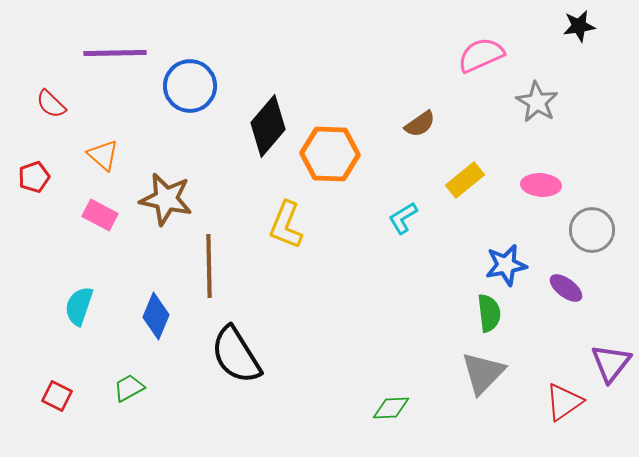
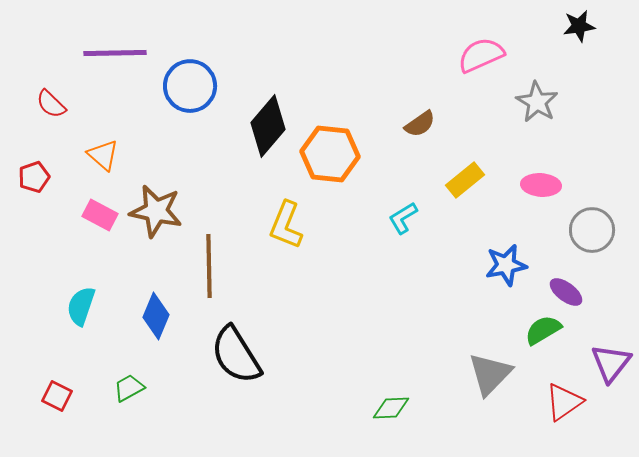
orange hexagon: rotated 4 degrees clockwise
brown star: moved 10 px left, 12 px down
purple ellipse: moved 4 px down
cyan semicircle: moved 2 px right
green semicircle: moved 54 px right, 17 px down; rotated 114 degrees counterclockwise
gray triangle: moved 7 px right, 1 px down
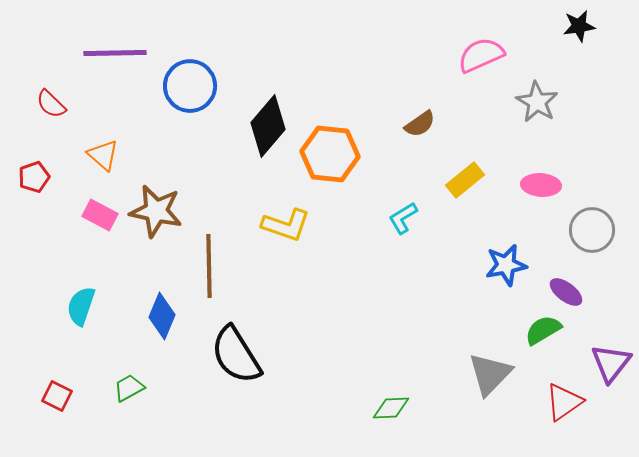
yellow L-shape: rotated 93 degrees counterclockwise
blue diamond: moved 6 px right
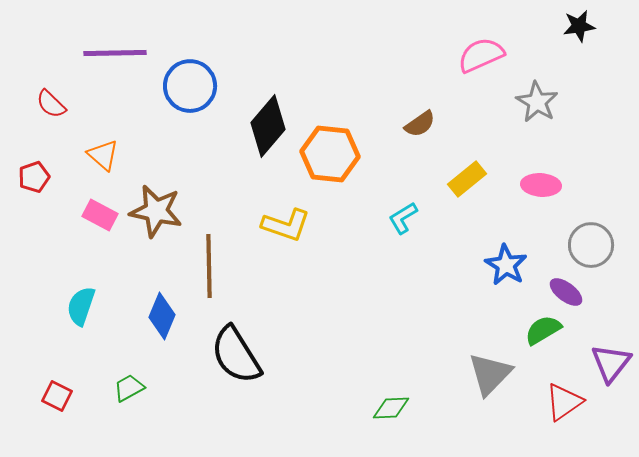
yellow rectangle: moved 2 px right, 1 px up
gray circle: moved 1 px left, 15 px down
blue star: rotated 30 degrees counterclockwise
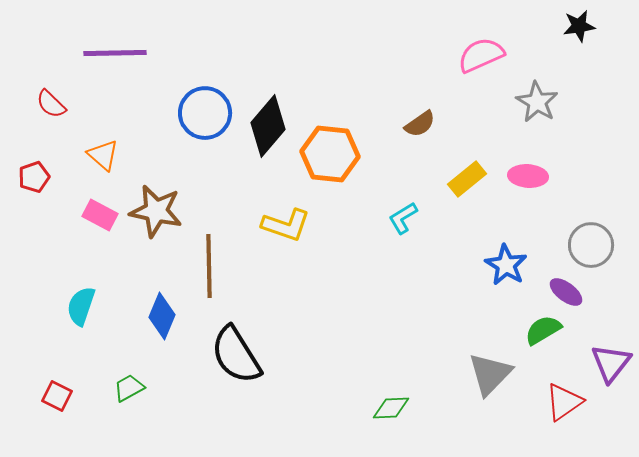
blue circle: moved 15 px right, 27 px down
pink ellipse: moved 13 px left, 9 px up
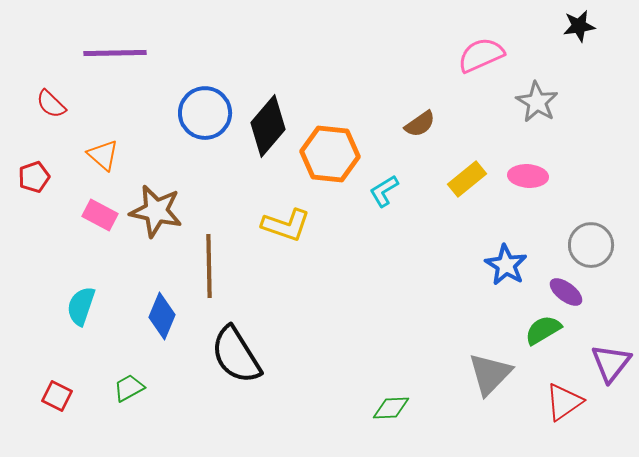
cyan L-shape: moved 19 px left, 27 px up
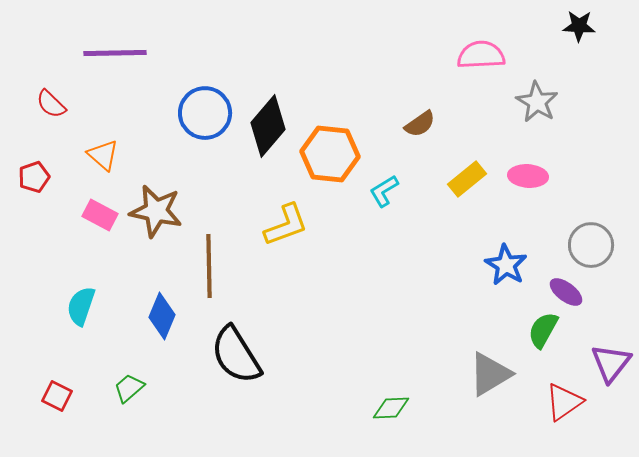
black star: rotated 12 degrees clockwise
pink semicircle: rotated 21 degrees clockwise
yellow L-shape: rotated 39 degrees counterclockwise
green semicircle: rotated 30 degrees counterclockwise
gray triangle: rotated 15 degrees clockwise
green trapezoid: rotated 12 degrees counterclockwise
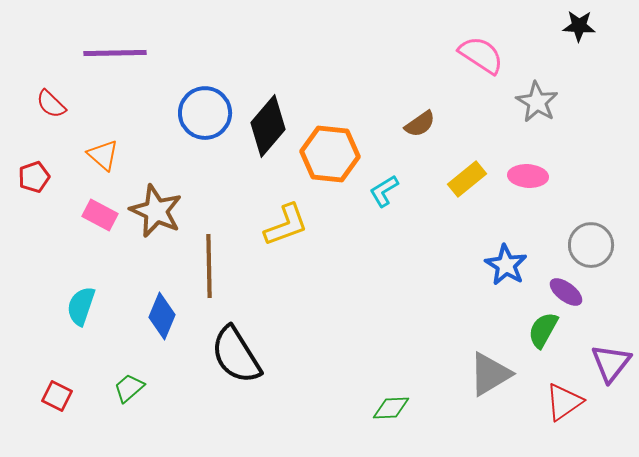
pink semicircle: rotated 36 degrees clockwise
brown star: rotated 12 degrees clockwise
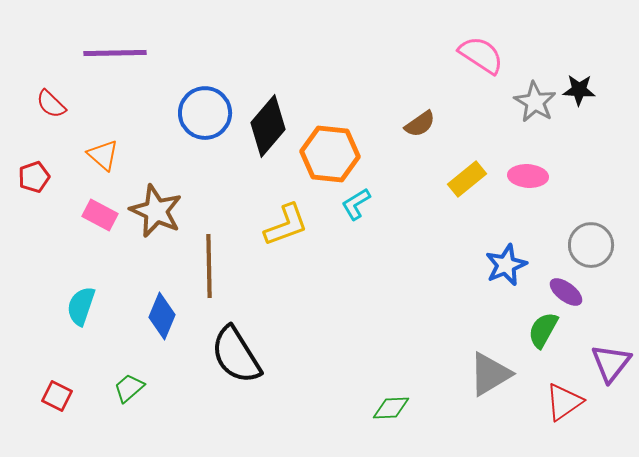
black star: moved 64 px down
gray star: moved 2 px left
cyan L-shape: moved 28 px left, 13 px down
blue star: rotated 18 degrees clockwise
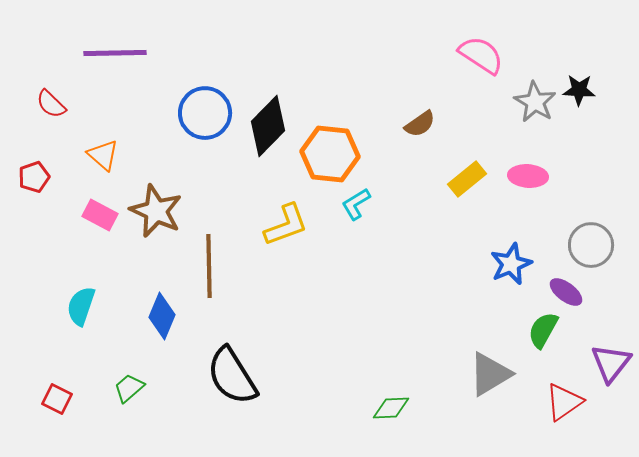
black diamond: rotated 4 degrees clockwise
blue star: moved 5 px right, 1 px up
black semicircle: moved 4 px left, 21 px down
red square: moved 3 px down
